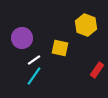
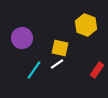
white line: moved 23 px right, 4 px down
cyan line: moved 6 px up
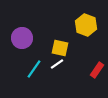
cyan line: moved 1 px up
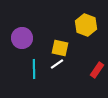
cyan line: rotated 36 degrees counterclockwise
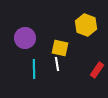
purple circle: moved 3 px right
white line: rotated 64 degrees counterclockwise
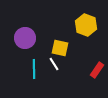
white line: moved 3 px left; rotated 24 degrees counterclockwise
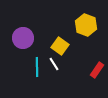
purple circle: moved 2 px left
yellow square: moved 2 px up; rotated 24 degrees clockwise
cyan line: moved 3 px right, 2 px up
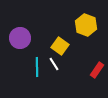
purple circle: moved 3 px left
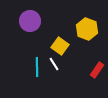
yellow hexagon: moved 1 px right, 4 px down
purple circle: moved 10 px right, 17 px up
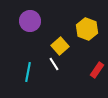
yellow square: rotated 12 degrees clockwise
cyan line: moved 9 px left, 5 px down; rotated 12 degrees clockwise
